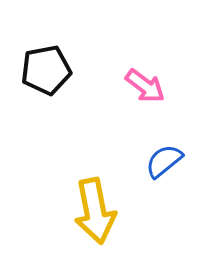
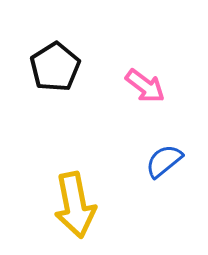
black pentagon: moved 9 px right, 3 px up; rotated 21 degrees counterclockwise
yellow arrow: moved 20 px left, 6 px up
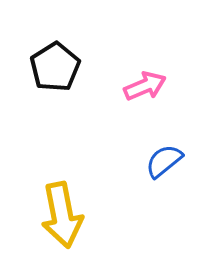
pink arrow: rotated 60 degrees counterclockwise
yellow arrow: moved 13 px left, 10 px down
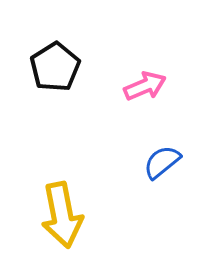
blue semicircle: moved 2 px left, 1 px down
